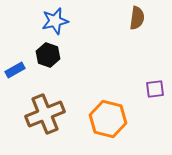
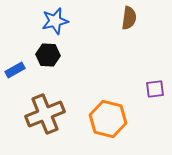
brown semicircle: moved 8 px left
black hexagon: rotated 15 degrees counterclockwise
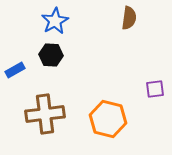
blue star: rotated 16 degrees counterclockwise
black hexagon: moved 3 px right
brown cross: rotated 15 degrees clockwise
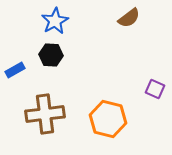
brown semicircle: rotated 45 degrees clockwise
purple square: rotated 30 degrees clockwise
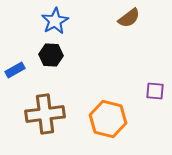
purple square: moved 2 px down; rotated 18 degrees counterclockwise
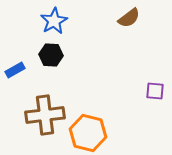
blue star: moved 1 px left
brown cross: moved 1 px down
orange hexagon: moved 20 px left, 14 px down
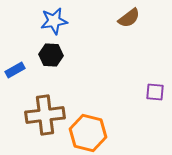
blue star: rotated 20 degrees clockwise
purple square: moved 1 px down
